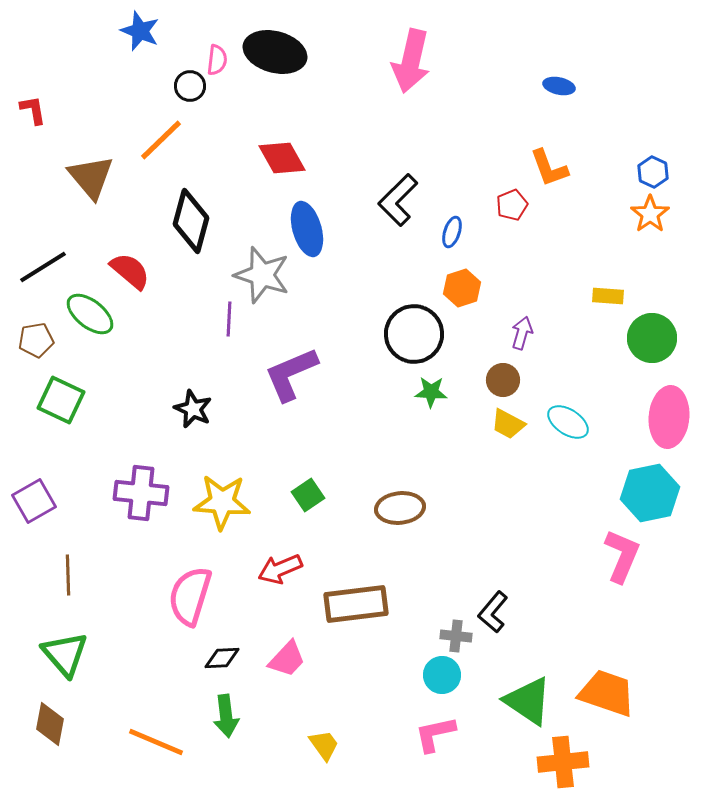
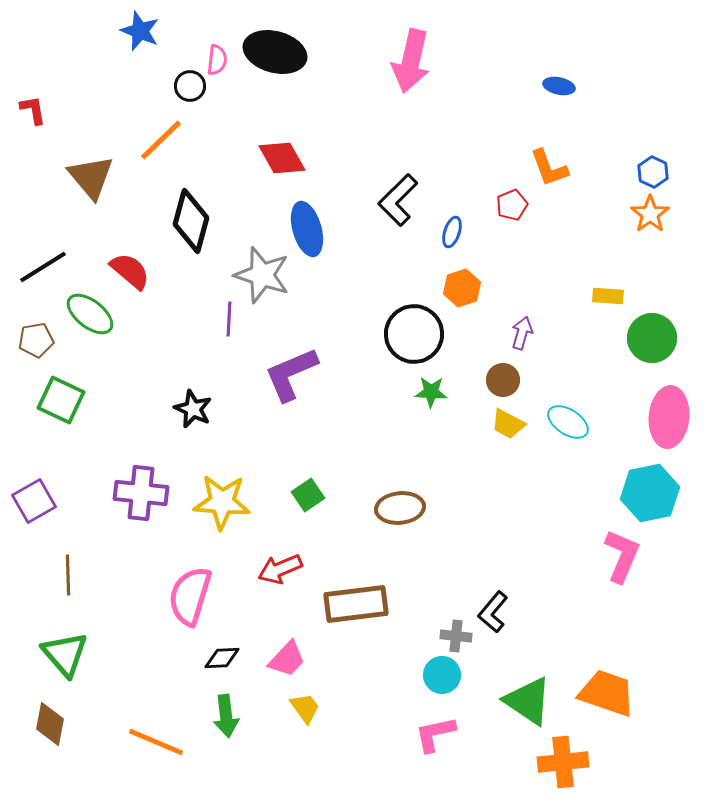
yellow trapezoid at (324, 745): moved 19 px left, 37 px up
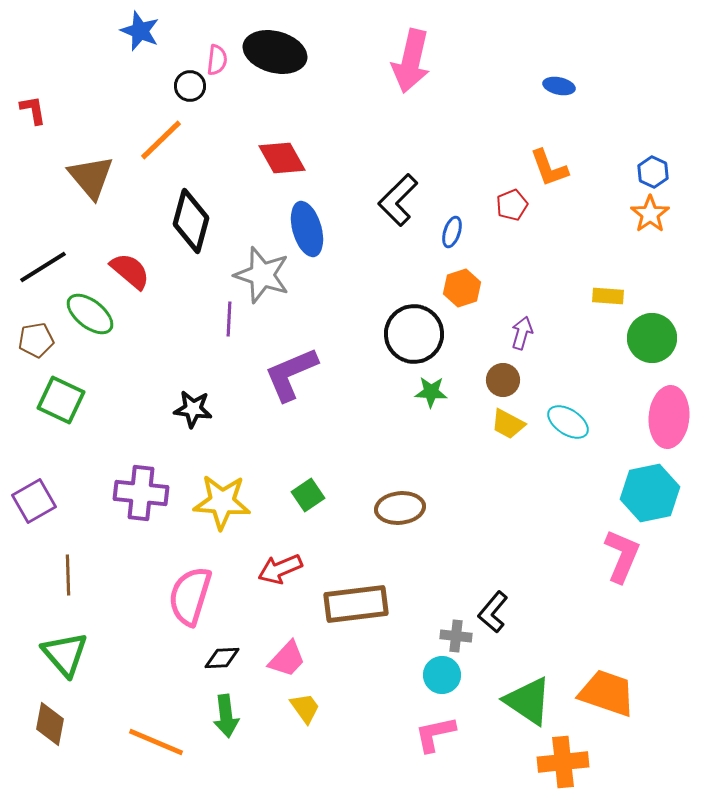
black star at (193, 409): rotated 18 degrees counterclockwise
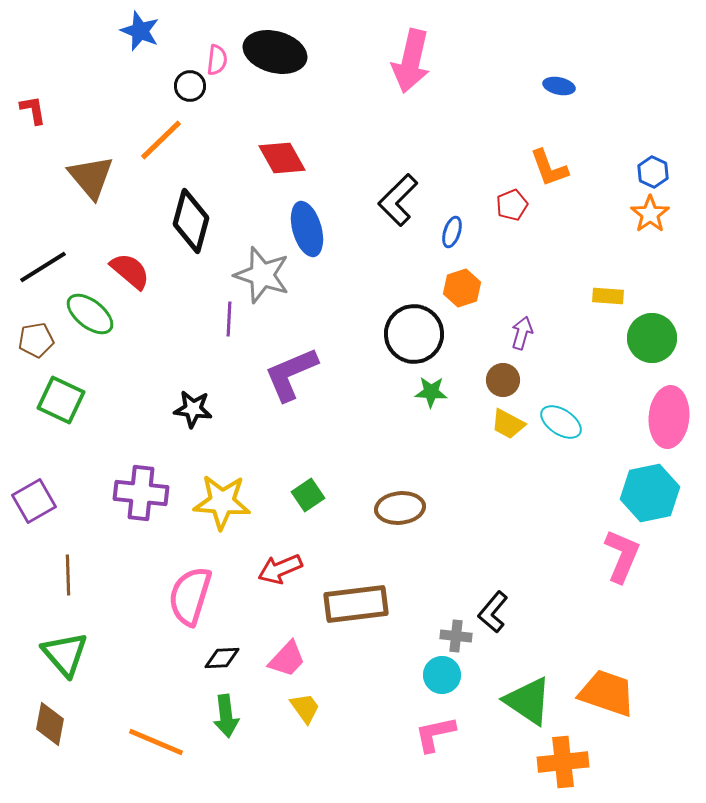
cyan ellipse at (568, 422): moved 7 px left
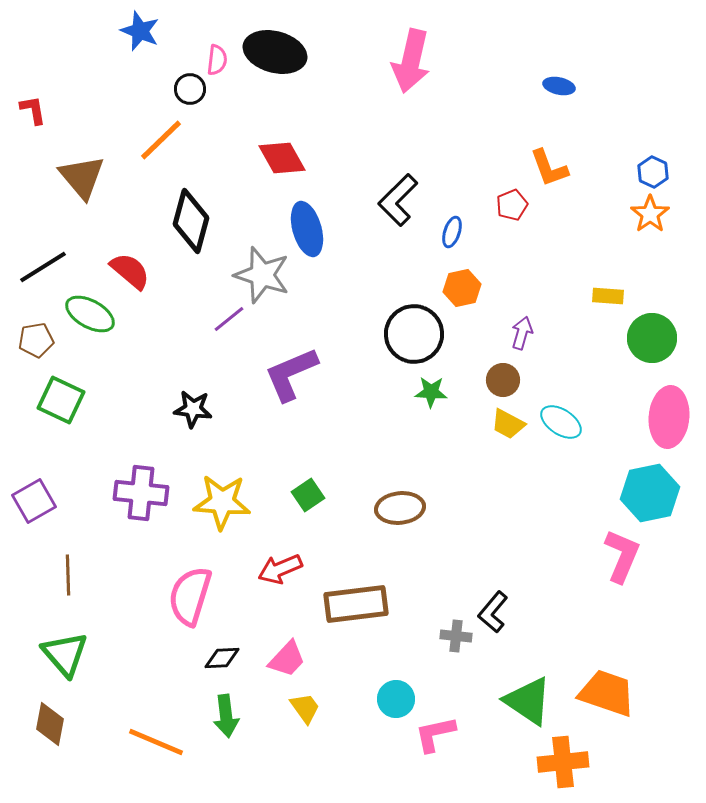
black circle at (190, 86): moved 3 px down
brown triangle at (91, 177): moved 9 px left
orange hexagon at (462, 288): rotated 6 degrees clockwise
green ellipse at (90, 314): rotated 9 degrees counterclockwise
purple line at (229, 319): rotated 48 degrees clockwise
cyan circle at (442, 675): moved 46 px left, 24 px down
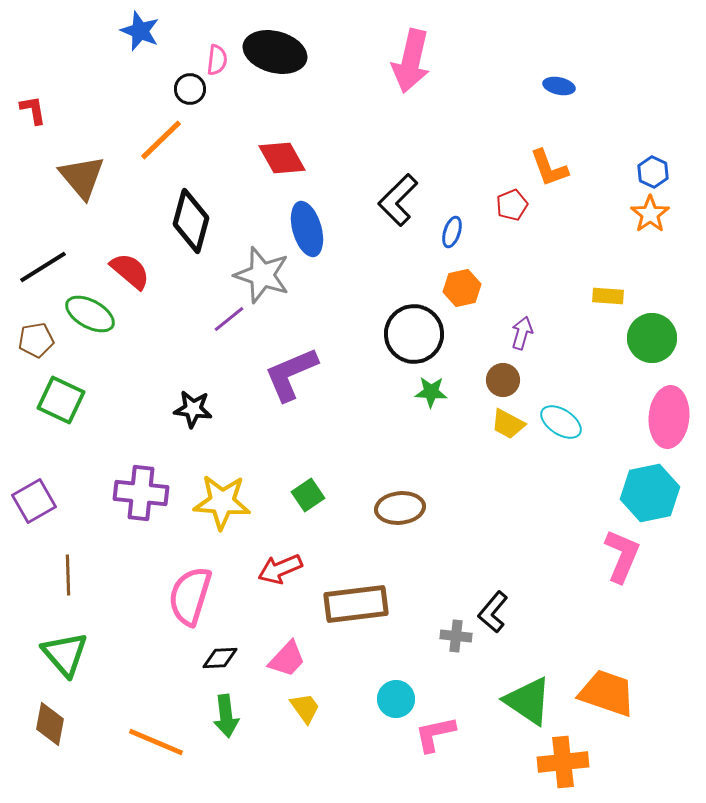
black diamond at (222, 658): moved 2 px left
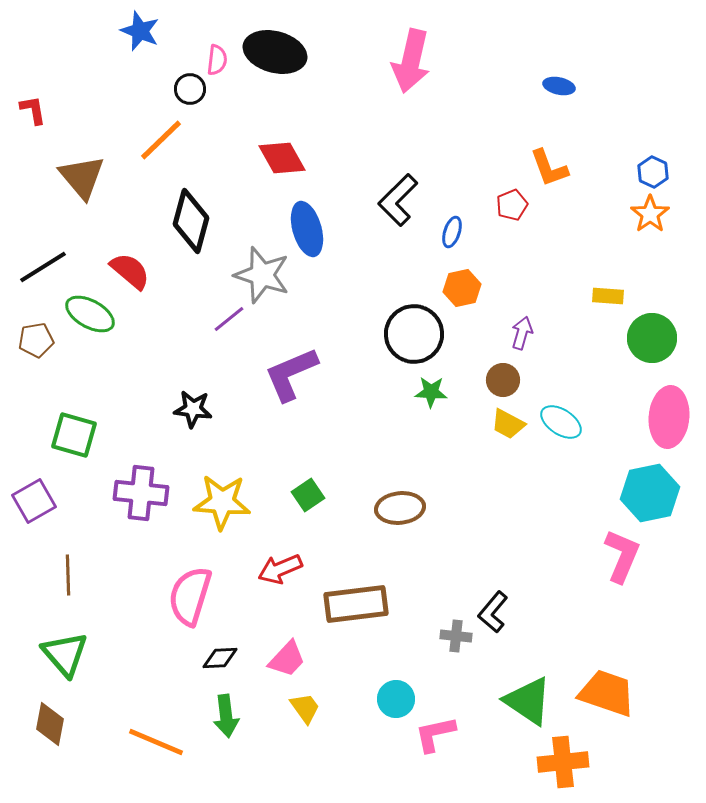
green square at (61, 400): moved 13 px right, 35 px down; rotated 9 degrees counterclockwise
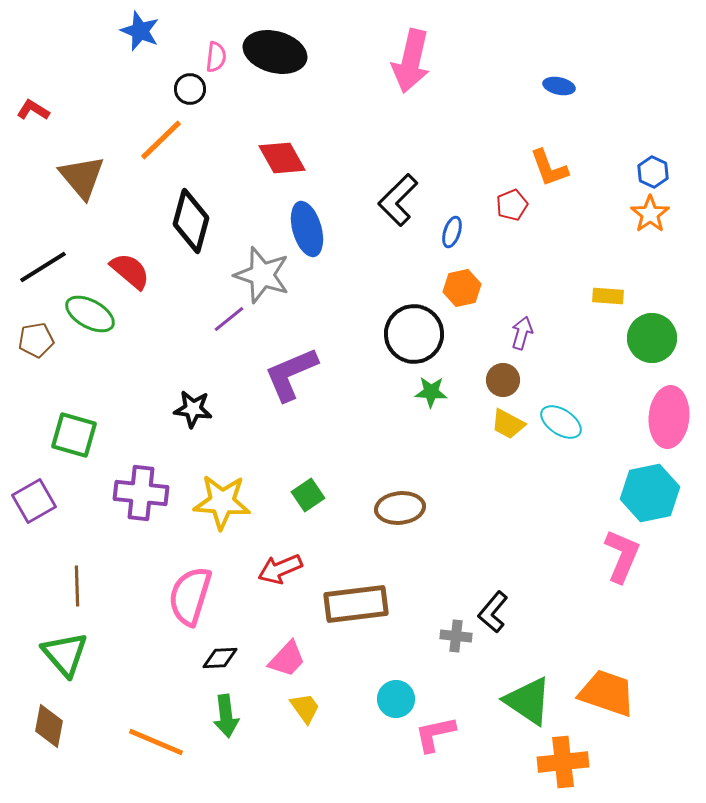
pink semicircle at (217, 60): moved 1 px left, 3 px up
red L-shape at (33, 110): rotated 48 degrees counterclockwise
brown line at (68, 575): moved 9 px right, 11 px down
brown diamond at (50, 724): moved 1 px left, 2 px down
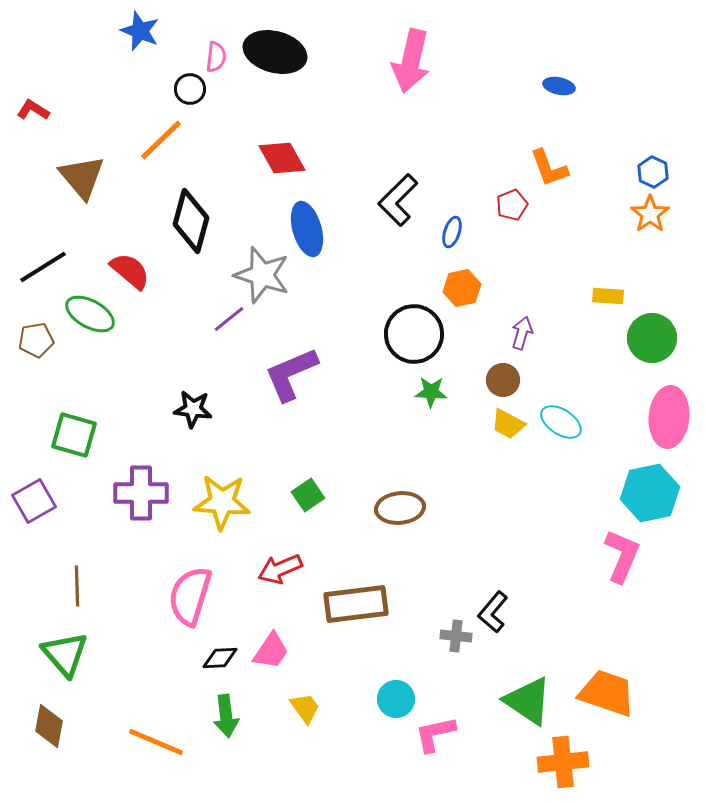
purple cross at (141, 493): rotated 6 degrees counterclockwise
pink trapezoid at (287, 659): moved 16 px left, 8 px up; rotated 9 degrees counterclockwise
